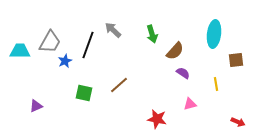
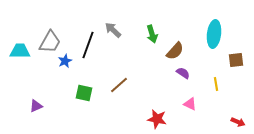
pink triangle: rotated 40 degrees clockwise
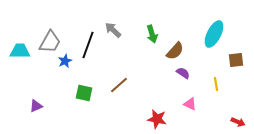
cyan ellipse: rotated 20 degrees clockwise
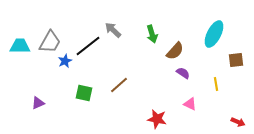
black line: moved 1 px down; rotated 32 degrees clockwise
cyan trapezoid: moved 5 px up
purple triangle: moved 2 px right, 3 px up
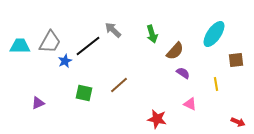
cyan ellipse: rotated 8 degrees clockwise
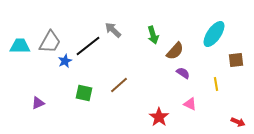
green arrow: moved 1 px right, 1 px down
red star: moved 2 px right, 2 px up; rotated 24 degrees clockwise
